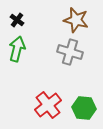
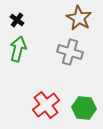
brown star: moved 3 px right, 2 px up; rotated 15 degrees clockwise
green arrow: moved 1 px right
red cross: moved 2 px left
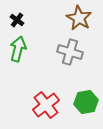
green hexagon: moved 2 px right, 6 px up; rotated 15 degrees counterclockwise
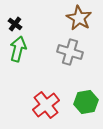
black cross: moved 2 px left, 4 px down
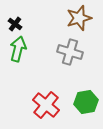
brown star: rotated 25 degrees clockwise
red cross: rotated 12 degrees counterclockwise
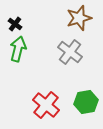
gray cross: rotated 20 degrees clockwise
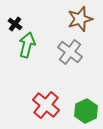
brown star: moved 1 px right, 1 px down
green arrow: moved 9 px right, 4 px up
green hexagon: moved 9 px down; rotated 15 degrees counterclockwise
